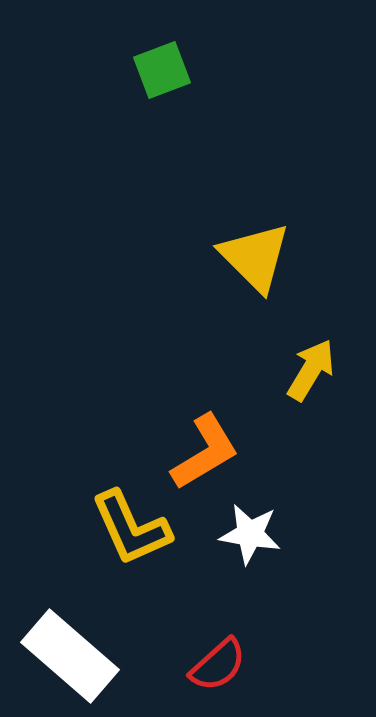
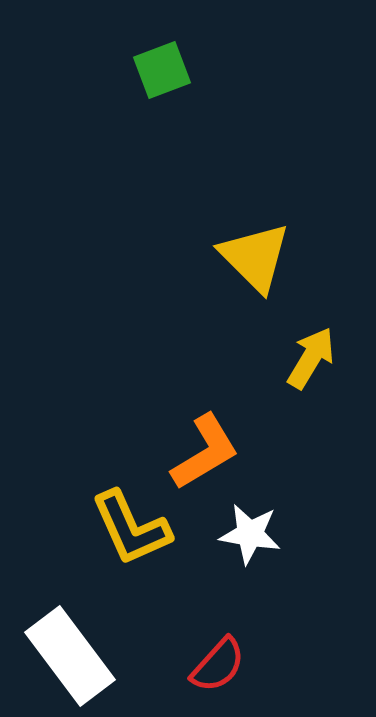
yellow arrow: moved 12 px up
white rectangle: rotated 12 degrees clockwise
red semicircle: rotated 6 degrees counterclockwise
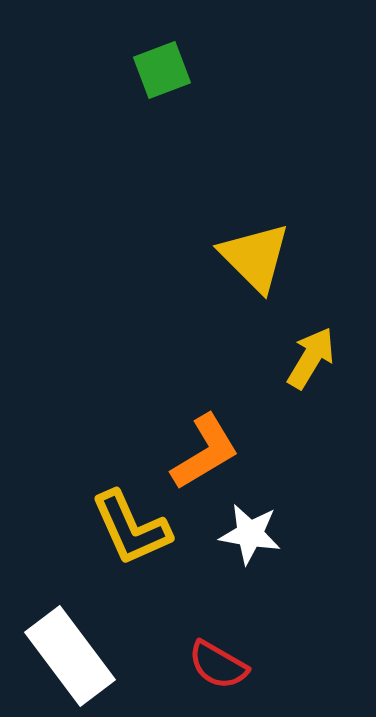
red semicircle: rotated 78 degrees clockwise
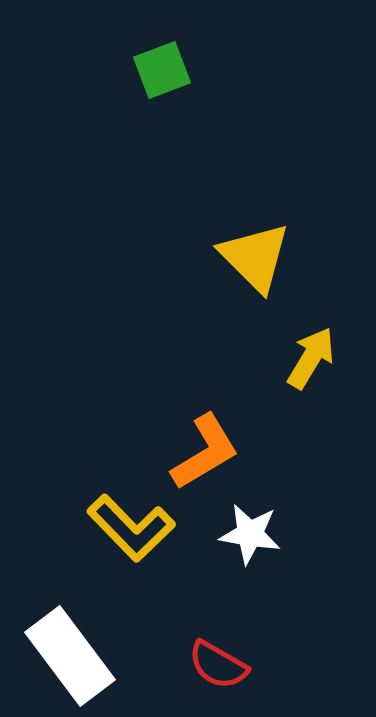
yellow L-shape: rotated 20 degrees counterclockwise
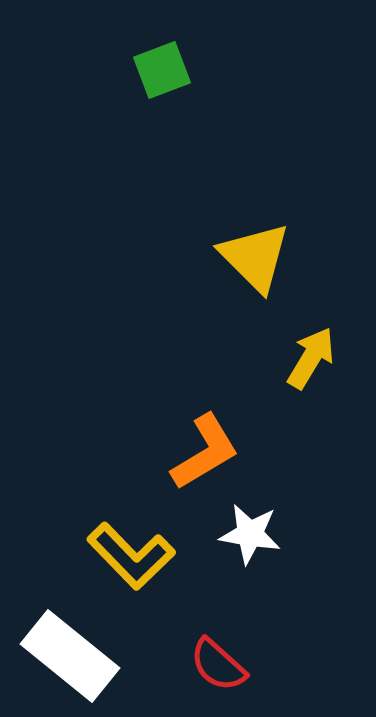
yellow L-shape: moved 28 px down
white rectangle: rotated 14 degrees counterclockwise
red semicircle: rotated 12 degrees clockwise
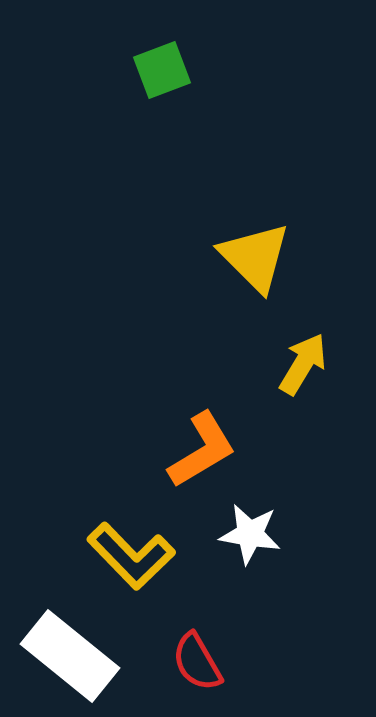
yellow arrow: moved 8 px left, 6 px down
orange L-shape: moved 3 px left, 2 px up
red semicircle: moved 21 px left, 3 px up; rotated 18 degrees clockwise
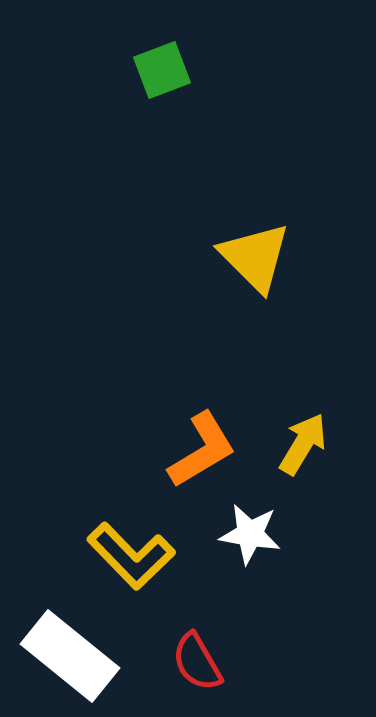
yellow arrow: moved 80 px down
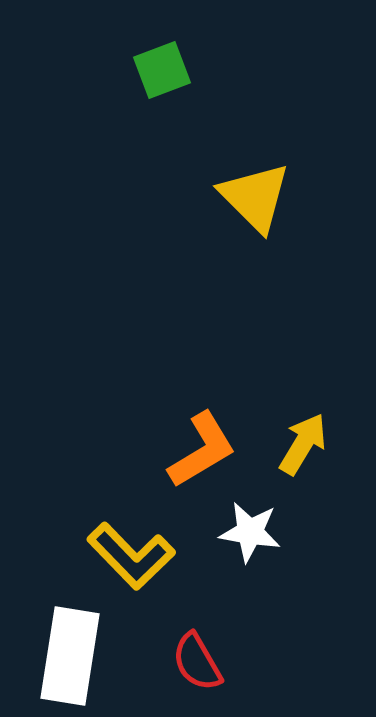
yellow triangle: moved 60 px up
white star: moved 2 px up
white rectangle: rotated 60 degrees clockwise
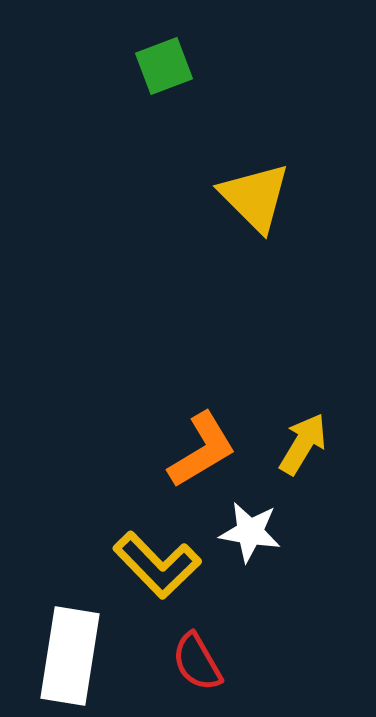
green square: moved 2 px right, 4 px up
yellow L-shape: moved 26 px right, 9 px down
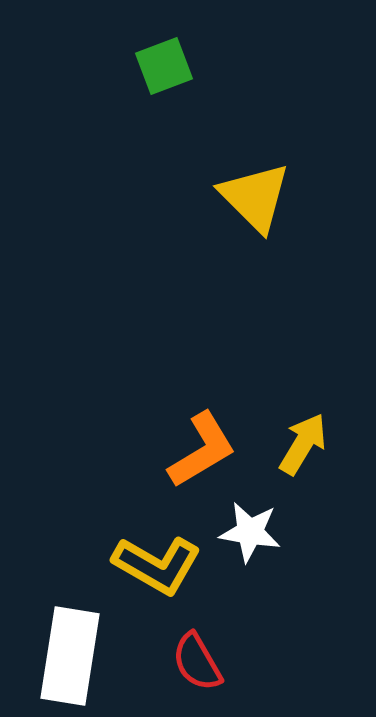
yellow L-shape: rotated 16 degrees counterclockwise
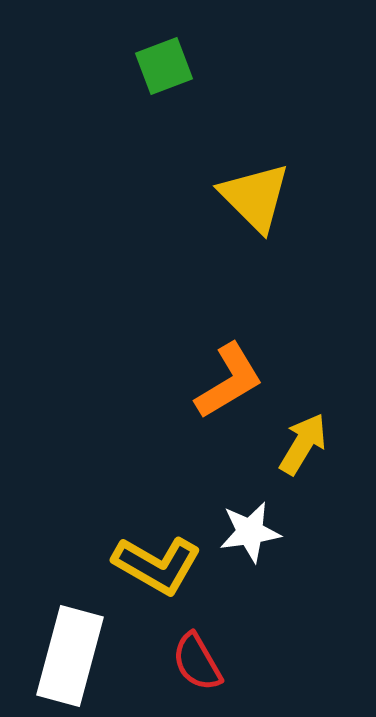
orange L-shape: moved 27 px right, 69 px up
white star: rotated 18 degrees counterclockwise
white rectangle: rotated 6 degrees clockwise
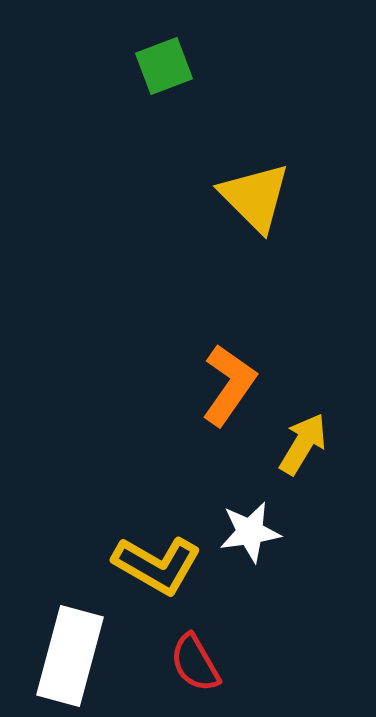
orange L-shape: moved 4 px down; rotated 24 degrees counterclockwise
red semicircle: moved 2 px left, 1 px down
